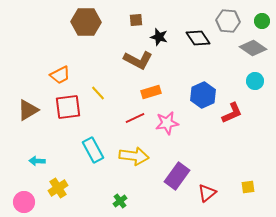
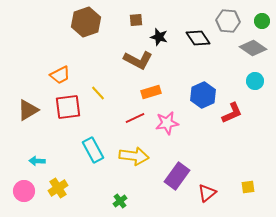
brown hexagon: rotated 20 degrees counterclockwise
pink circle: moved 11 px up
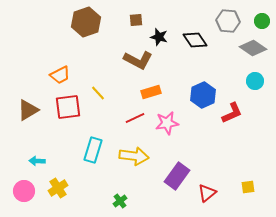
black diamond: moved 3 px left, 2 px down
cyan rectangle: rotated 45 degrees clockwise
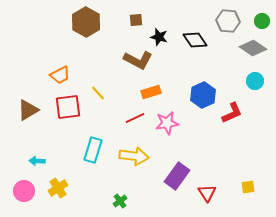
brown hexagon: rotated 12 degrees counterclockwise
red triangle: rotated 24 degrees counterclockwise
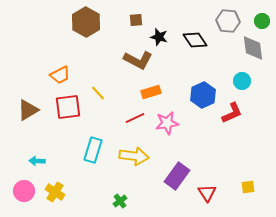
gray diamond: rotated 48 degrees clockwise
cyan circle: moved 13 px left
yellow cross: moved 3 px left, 4 px down; rotated 24 degrees counterclockwise
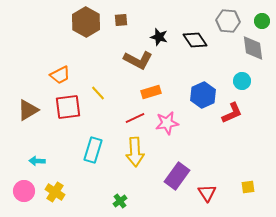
brown square: moved 15 px left
yellow arrow: moved 1 px right, 4 px up; rotated 80 degrees clockwise
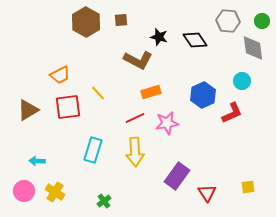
green cross: moved 16 px left
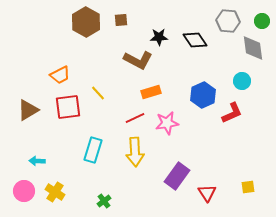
black star: rotated 18 degrees counterclockwise
